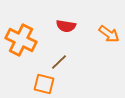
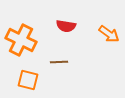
brown line: rotated 42 degrees clockwise
orange square: moved 16 px left, 4 px up
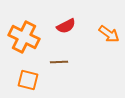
red semicircle: rotated 36 degrees counterclockwise
orange cross: moved 3 px right, 3 px up
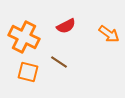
brown line: rotated 36 degrees clockwise
orange square: moved 8 px up
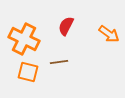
red semicircle: rotated 144 degrees clockwise
orange cross: moved 2 px down
brown line: rotated 42 degrees counterclockwise
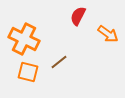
red semicircle: moved 12 px right, 10 px up
orange arrow: moved 1 px left
brown line: rotated 30 degrees counterclockwise
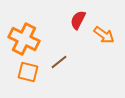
red semicircle: moved 4 px down
orange arrow: moved 4 px left, 1 px down
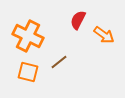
orange cross: moved 4 px right, 3 px up
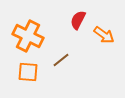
brown line: moved 2 px right, 2 px up
orange square: rotated 10 degrees counterclockwise
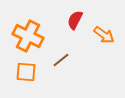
red semicircle: moved 3 px left
orange square: moved 2 px left
